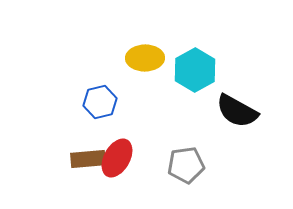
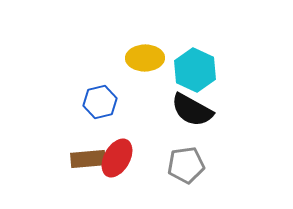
cyan hexagon: rotated 6 degrees counterclockwise
black semicircle: moved 45 px left, 1 px up
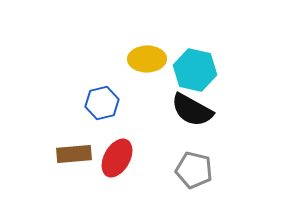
yellow ellipse: moved 2 px right, 1 px down
cyan hexagon: rotated 12 degrees counterclockwise
blue hexagon: moved 2 px right, 1 px down
brown rectangle: moved 14 px left, 5 px up
gray pentagon: moved 8 px right, 5 px down; rotated 21 degrees clockwise
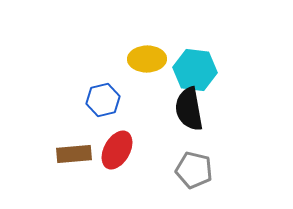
cyan hexagon: rotated 6 degrees counterclockwise
blue hexagon: moved 1 px right, 3 px up
black semicircle: moved 3 px left, 1 px up; rotated 51 degrees clockwise
red ellipse: moved 8 px up
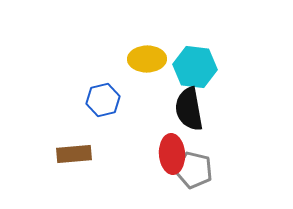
cyan hexagon: moved 3 px up
red ellipse: moved 55 px right, 4 px down; rotated 33 degrees counterclockwise
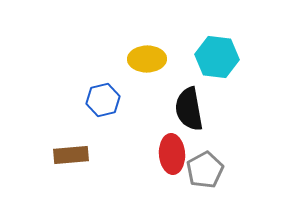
cyan hexagon: moved 22 px right, 10 px up
brown rectangle: moved 3 px left, 1 px down
gray pentagon: moved 11 px right; rotated 30 degrees clockwise
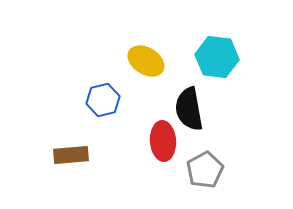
yellow ellipse: moved 1 px left, 2 px down; rotated 33 degrees clockwise
red ellipse: moved 9 px left, 13 px up
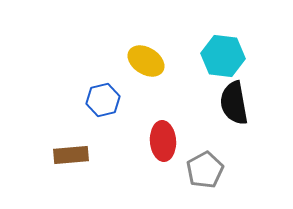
cyan hexagon: moved 6 px right, 1 px up
black semicircle: moved 45 px right, 6 px up
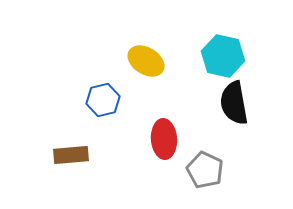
cyan hexagon: rotated 6 degrees clockwise
red ellipse: moved 1 px right, 2 px up
gray pentagon: rotated 18 degrees counterclockwise
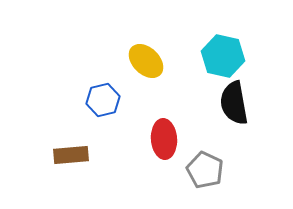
yellow ellipse: rotated 12 degrees clockwise
